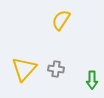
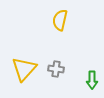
yellow semicircle: moved 1 px left; rotated 20 degrees counterclockwise
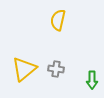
yellow semicircle: moved 2 px left
yellow triangle: rotated 8 degrees clockwise
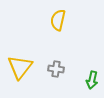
yellow triangle: moved 4 px left, 2 px up; rotated 12 degrees counterclockwise
green arrow: rotated 12 degrees clockwise
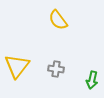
yellow semicircle: rotated 50 degrees counterclockwise
yellow triangle: moved 3 px left, 1 px up
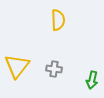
yellow semicircle: rotated 145 degrees counterclockwise
gray cross: moved 2 px left
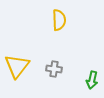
yellow semicircle: moved 1 px right
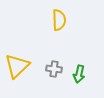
yellow triangle: rotated 8 degrees clockwise
green arrow: moved 13 px left, 6 px up
